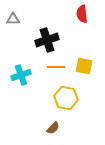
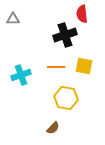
black cross: moved 18 px right, 5 px up
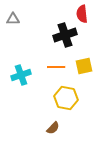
yellow square: rotated 24 degrees counterclockwise
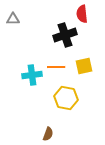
cyan cross: moved 11 px right; rotated 12 degrees clockwise
brown semicircle: moved 5 px left, 6 px down; rotated 24 degrees counterclockwise
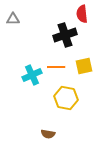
cyan cross: rotated 18 degrees counterclockwise
brown semicircle: rotated 80 degrees clockwise
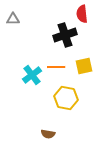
cyan cross: rotated 12 degrees counterclockwise
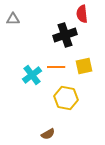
brown semicircle: rotated 40 degrees counterclockwise
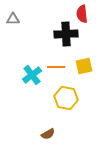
black cross: moved 1 px right, 1 px up; rotated 15 degrees clockwise
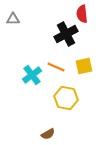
black cross: rotated 25 degrees counterclockwise
orange line: rotated 24 degrees clockwise
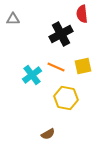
black cross: moved 5 px left
yellow square: moved 1 px left
